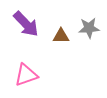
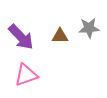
purple arrow: moved 5 px left, 13 px down
brown triangle: moved 1 px left
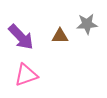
gray star: moved 2 px left, 4 px up
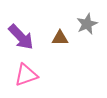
gray star: rotated 20 degrees counterclockwise
brown triangle: moved 2 px down
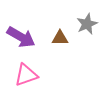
purple arrow: rotated 16 degrees counterclockwise
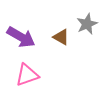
brown triangle: moved 1 px right, 1 px up; rotated 30 degrees clockwise
pink triangle: moved 1 px right
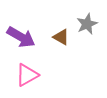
pink triangle: rotated 10 degrees counterclockwise
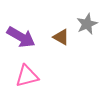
pink triangle: moved 1 px down; rotated 15 degrees clockwise
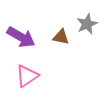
brown triangle: rotated 18 degrees counterclockwise
pink triangle: rotated 20 degrees counterclockwise
